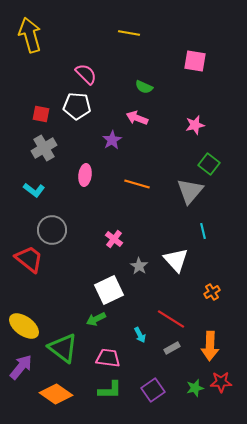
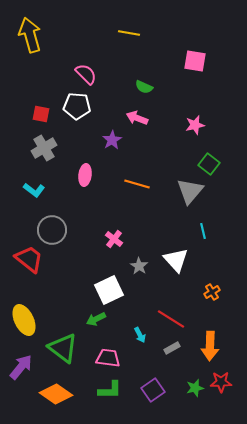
yellow ellipse: moved 6 px up; rotated 28 degrees clockwise
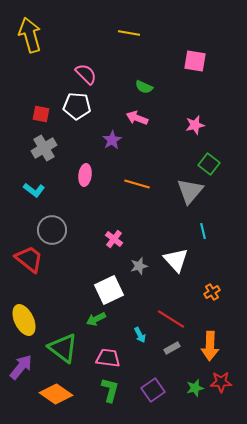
gray star: rotated 24 degrees clockwise
green L-shape: rotated 75 degrees counterclockwise
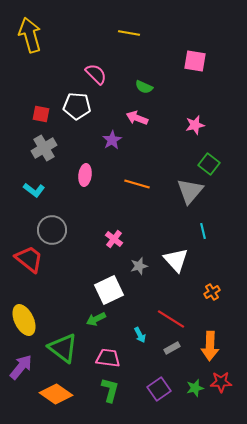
pink semicircle: moved 10 px right
purple square: moved 6 px right, 1 px up
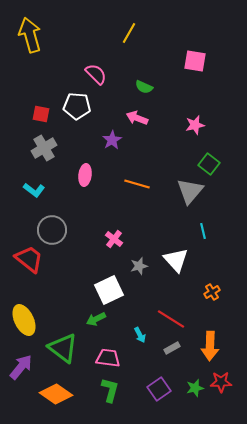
yellow line: rotated 70 degrees counterclockwise
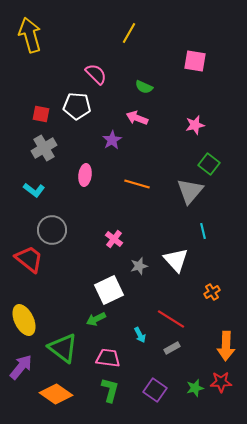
orange arrow: moved 16 px right
purple square: moved 4 px left, 1 px down; rotated 20 degrees counterclockwise
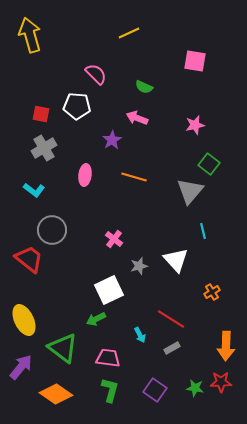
yellow line: rotated 35 degrees clockwise
orange line: moved 3 px left, 7 px up
green star: rotated 24 degrees clockwise
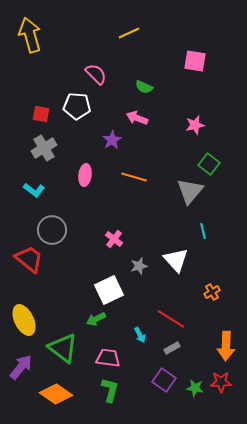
purple square: moved 9 px right, 10 px up
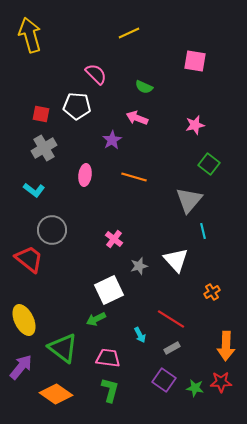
gray triangle: moved 1 px left, 9 px down
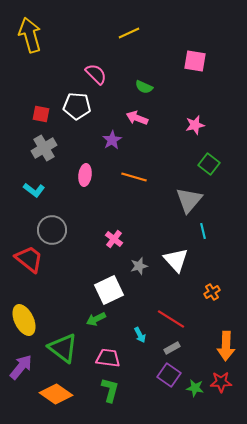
purple square: moved 5 px right, 5 px up
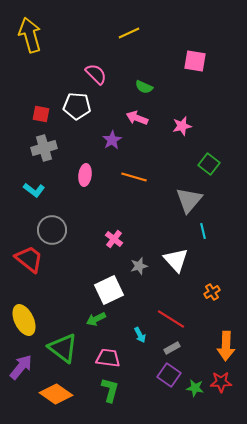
pink star: moved 13 px left, 1 px down
gray cross: rotated 15 degrees clockwise
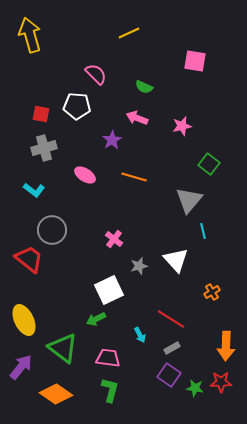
pink ellipse: rotated 65 degrees counterclockwise
